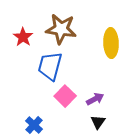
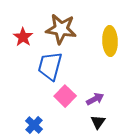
yellow ellipse: moved 1 px left, 2 px up
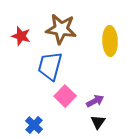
red star: moved 2 px left, 1 px up; rotated 18 degrees counterclockwise
purple arrow: moved 2 px down
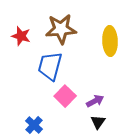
brown star: rotated 12 degrees counterclockwise
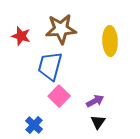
pink square: moved 6 px left
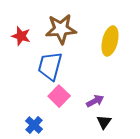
yellow ellipse: rotated 16 degrees clockwise
black triangle: moved 6 px right
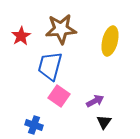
red star: rotated 24 degrees clockwise
pink square: rotated 10 degrees counterclockwise
blue cross: rotated 24 degrees counterclockwise
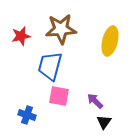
red star: rotated 18 degrees clockwise
pink square: rotated 25 degrees counterclockwise
purple arrow: rotated 108 degrees counterclockwise
blue cross: moved 7 px left, 10 px up
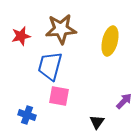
purple arrow: moved 29 px right; rotated 90 degrees clockwise
black triangle: moved 7 px left
